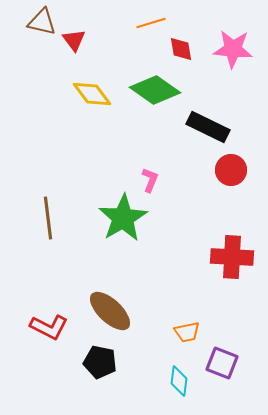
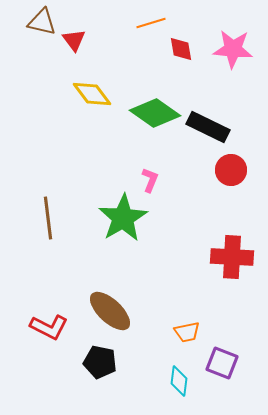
green diamond: moved 23 px down
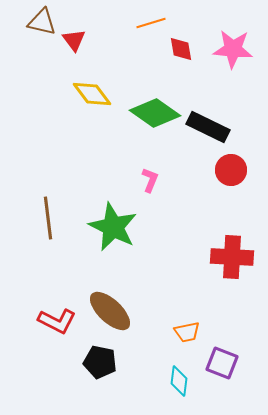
green star: moved 10 px left, 9 px down; rotated 15 degrees counterclockwise
red L-shape: moved 8 px right, 6 px up
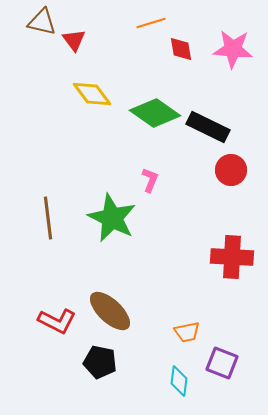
green star: moved 1 px left, 9 px up
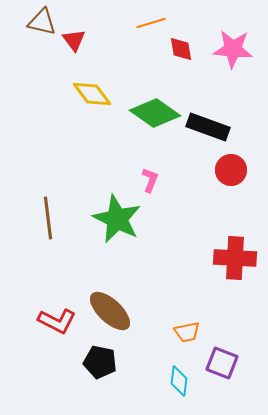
black rectangle: rotated 6 degrees counterclockwise
green star: moved 5 px right, 1 px down
red cross: moved 3 px right, 1 px down
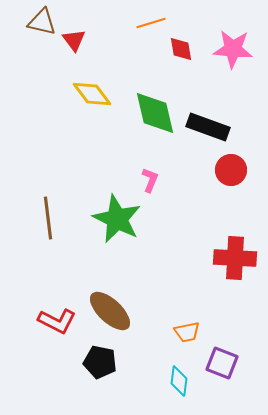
green diamond: rotated 42 degrees clockwise
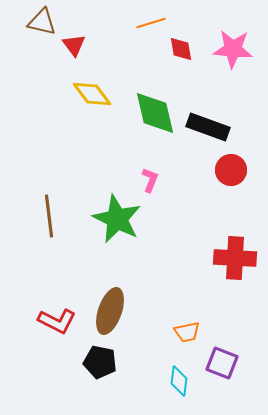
red triangle: moved 5 px down
brown line: moved 1 px right, 2 px up
brown ellipse: rotated 66 degrees clockwise
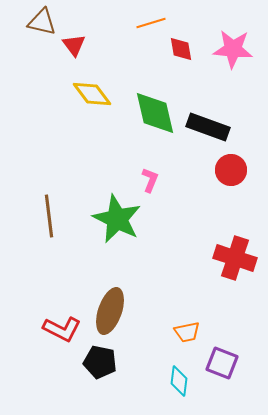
red cross: rotated 15 degrees clockwise
red L-shape: moved 5 px right, 8 px down
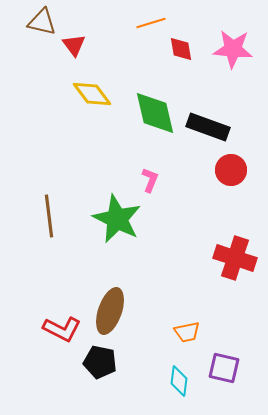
purple square: moved 2 px right, 5 px down; rotated 8 degrees counterclockwise
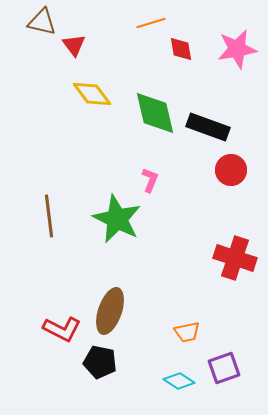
pink star: moved 4 px right; rotated 15 degrees counterclockwise
purple square: rotated 32 degrees counterclockwise
cyan diamond: rotated 64 degrees counterclockwise
